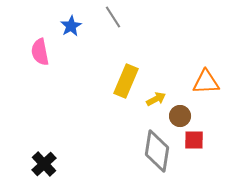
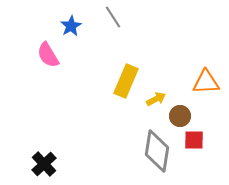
pink semicircle: moved 8 px right, 3 px down; rotated 20 degrees counterclockwise
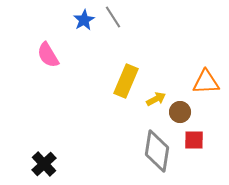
blue star: moved 13 px right, 6 px up
brown circle: moved 4 px up
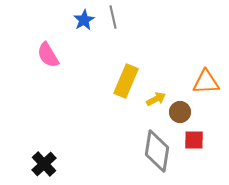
gray line: rotated 20 degrees clockwise
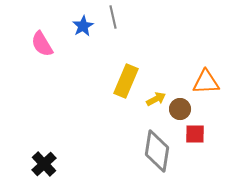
blue star: moved 1 px left, 6 px down
pink semicircle: moved 6 px left, 11 px up
brown circle: moved 3 px up
red square: moved 1 px right, 6 px up
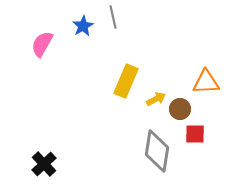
pink semicircle: rotated 60 degrees clockwise
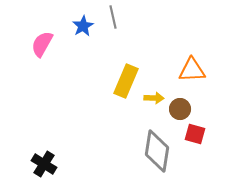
orange triangle: moved 14 px left, 12 px up
yellow arrow: moved 2 px left, 1 px up; rotated 30 degrees clockwise
red square: rotated 15 degrees clockwise
black cross: rotated 15 degrees counterclockwise
